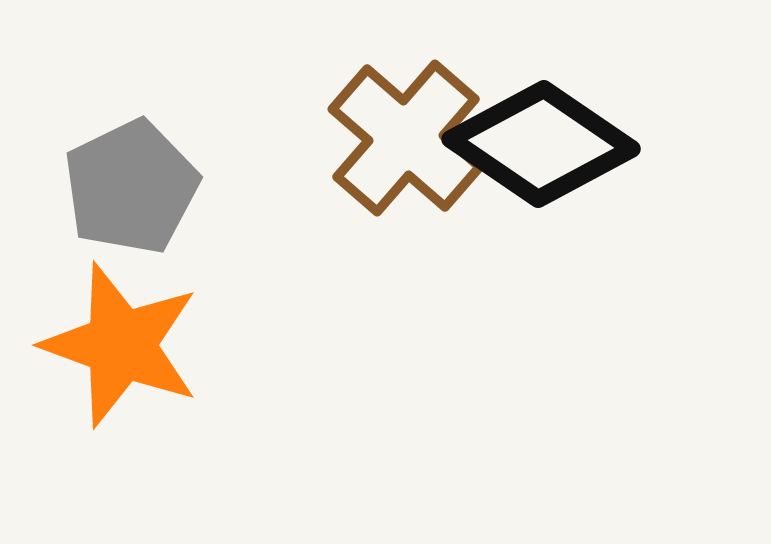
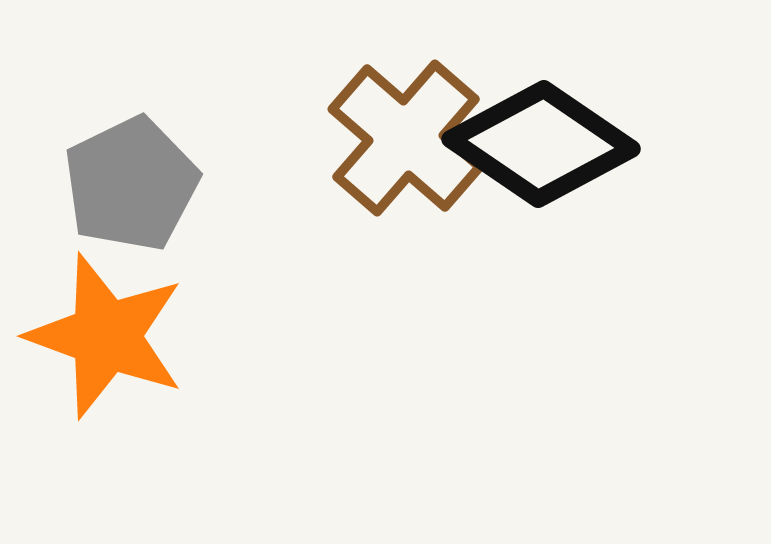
gray pentagon: moved 3 px up
orange star: moved 15 px left, 9 px up
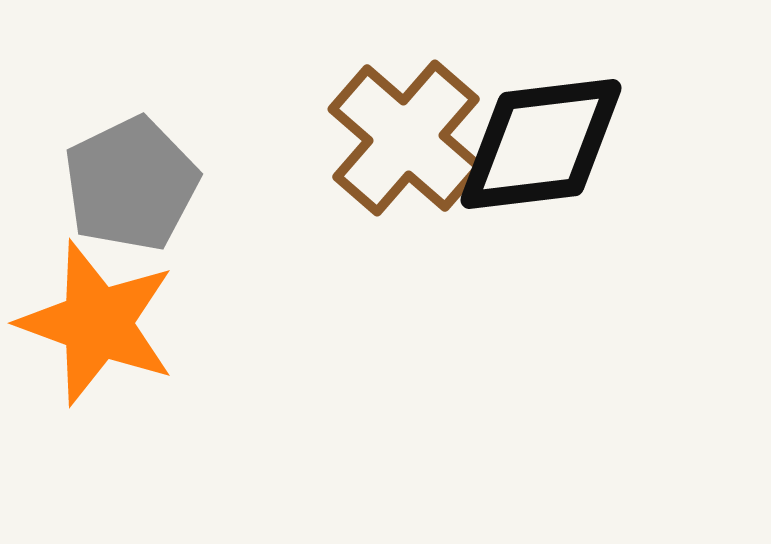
black diamond: rotated 41 degrees counterclockwise
orange star: moved 9 px left, 13 px up
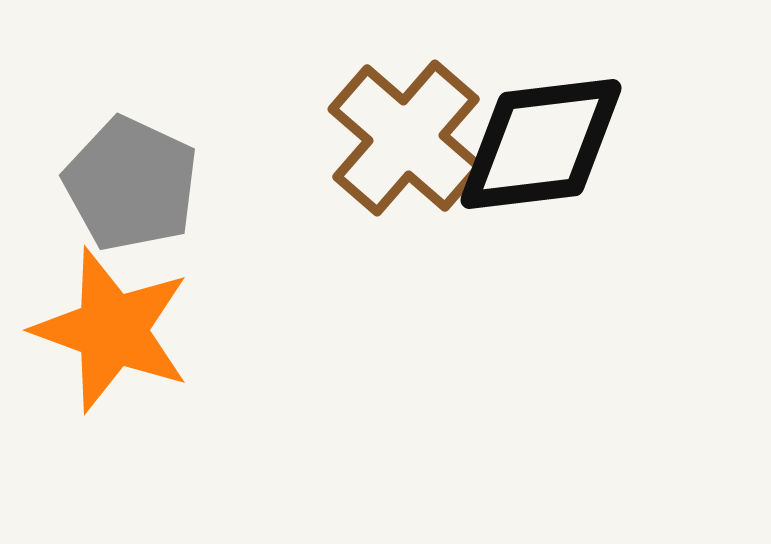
gray pentagon: rotated 21 degrees counterclockwise
orange star: moved 15 px right, 7 px down
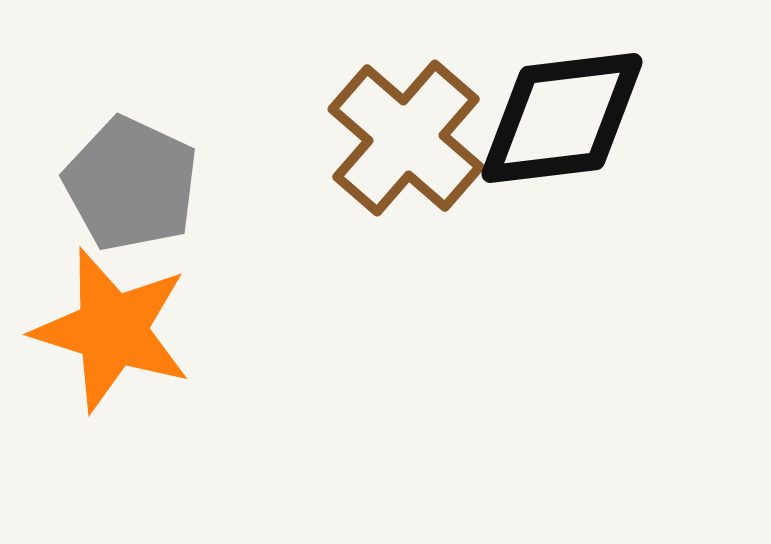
black diamond: moved 21 px right, 26 px up
orange star: rotated 3 degrees counterclockwise
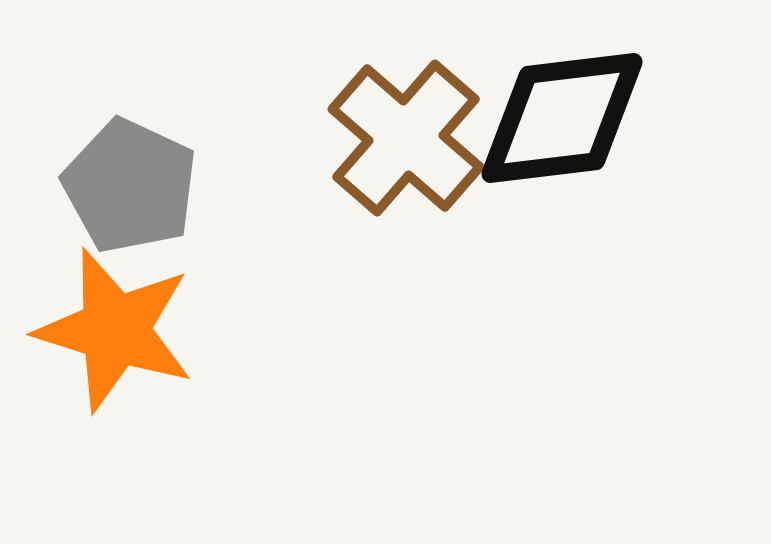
gray pentagon: moved 1 px left, 2 px down
orange star: moved 3 px right
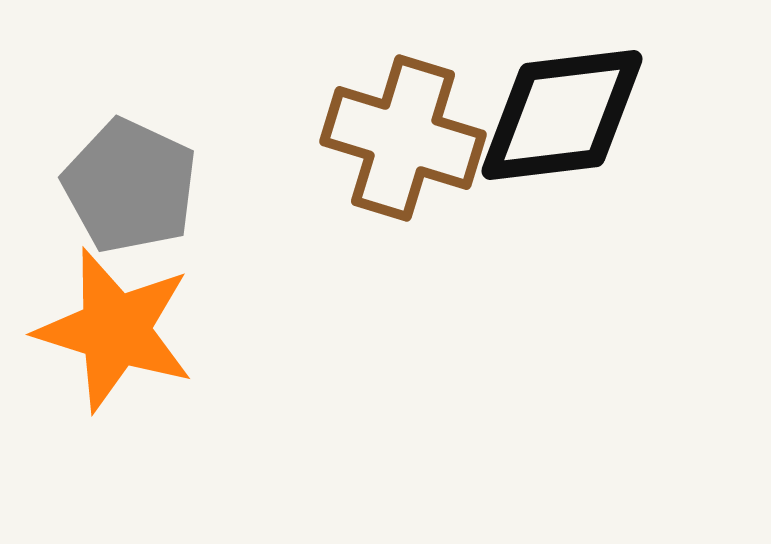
black diamond: moved 3 px up
brown cross: moved 3 px left; rotated 24 degrees counterclockwise
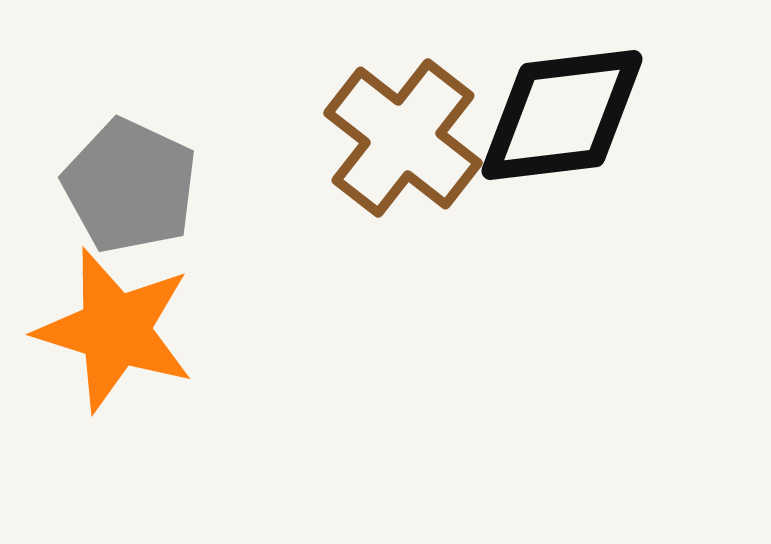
brown cross: rotated 21 degrees clockwise
